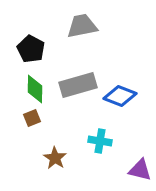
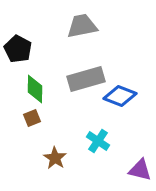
black pentagon: moved 13 px left
gray rectangle: moved 8 px right, 6 px up
cyan cross: moved 2 px left; rotated 25 degrees clockwise
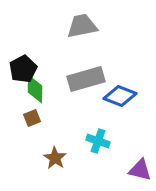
black pentagon: moved 5 px right, 20 px down; rotated 16 degrees clockwise
cyan cross: rotated 15 degrees counterclockwise
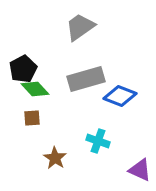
gray trapezoid: moved 2 px left, 1 px down; rotated 24 degrees counterclockwise
green diamond: rotated 44 degrees counterclockwise
brown square: rotated 18 degrees clockwise
purple triangle: rotated 10 degrees clockwise
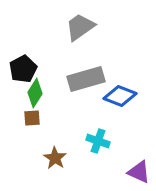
green diamond: moved 4 px down; rotated 76 degrees clockwise
purple triangle: moved 1 px left, 2 px down
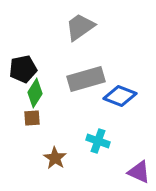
black pentagon: rotated 16 degrees clockwise
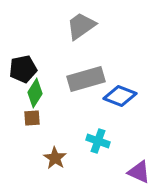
gray trapezoid: moved 1 px right, 1 px up
